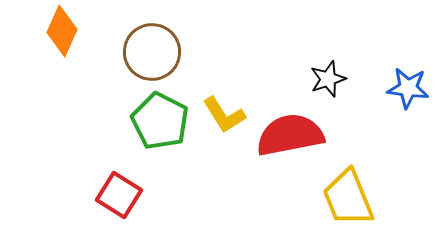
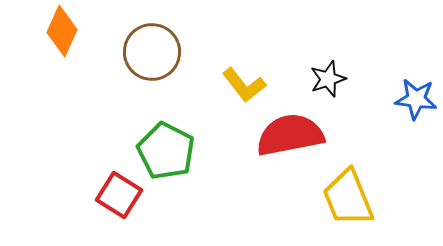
blue star: moved 8 px right, 11 px down
yellow L-shape: moved 20 px right, 30 px up; rotated 6 degrees counterclockwise
green pentagon: moved 6 px right, 30 px down
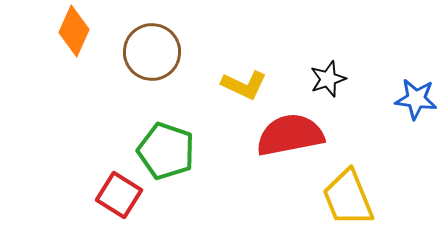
orange diamond: moved 12 px right
yellow L-shape: rotated 27 degrees counterclockwise
green pentagon: rotated 8 degrees counterclockwise
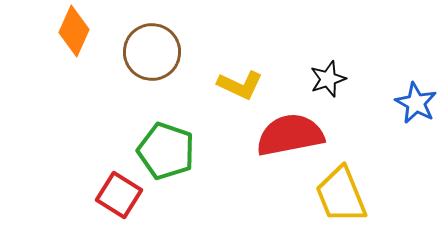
yellow L-shape: moved 4 px left
blue star: moved 4 px down; rotated 21 degrees clockwise
yellow trapezoid: moved 7 px left, 3 px up
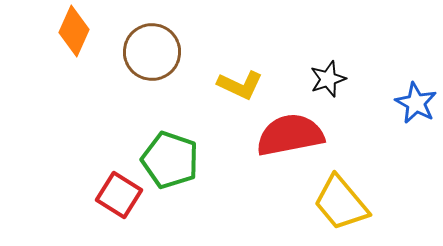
green pentagon: moved 4 px right, 9 px down
yellow trapezoid: moved 8 px down; rotated 18 degrees counterclockwise
